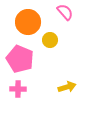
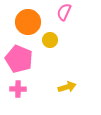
pink semicircle: moved 1 px left; rotated 114 degrees counterclockwise
pink pentagon: moved 1 px left
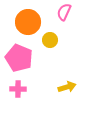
pink pentagon: moved 1 px up
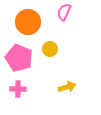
yellow circle: moved 9 px down
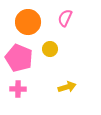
pink semicircle: moved 1 px right, 6 px down
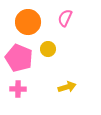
yellow circle: moved 2 px left
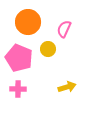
pink semicircle: moved 1 px left, 11 px down
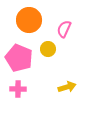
orange circle: moved 1 px right, 2 px up
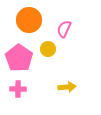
pink pentagon: rotated 12 degrees clockwise
yellow arrow: rotated 12 degrees clockwise
